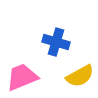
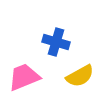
pink trapezoid: moved 2 px right
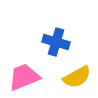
yellow semicircle: moved 3 px left, 1 px down
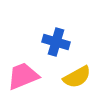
pink trapezoid: moved 1 px left, 1 px up
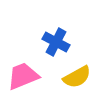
blue cross: rotated 12 degrees clockwise
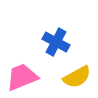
pink trapezoid: moved 1 px left, 1 px down
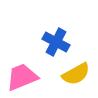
yellow semicircle: moved 1 px left, 3 px up
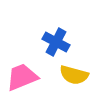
yellow semicircle: moved 2 px left, 1 px down; rotated 44 degrees clockwise
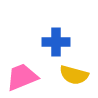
blue cross: rotated 28 degrees counterclockwise
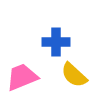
yellow semicircle: rotated 28 degrees clockwise
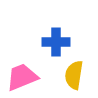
yellow semicircle: rotated 56 degrees clockwise
